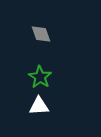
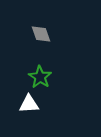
white triangle: moved 10 px left, 2 px up
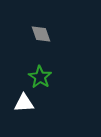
white triangle: moved 5 px left, 1 px up
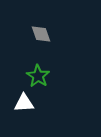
green star: moved 2 px left, 1 px up
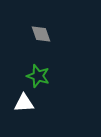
green star: rotated 15 degrees counterclockwise
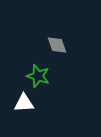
gray diamond: moved 16 px right, 11 px down
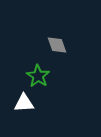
green star: rotated 15 degrees clockwise
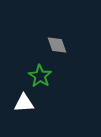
green star: moved 2 px right
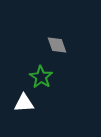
green star: moved 1 px right, 1 px down
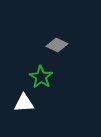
gray diamond: rotated 45 degrees counterclockwise
